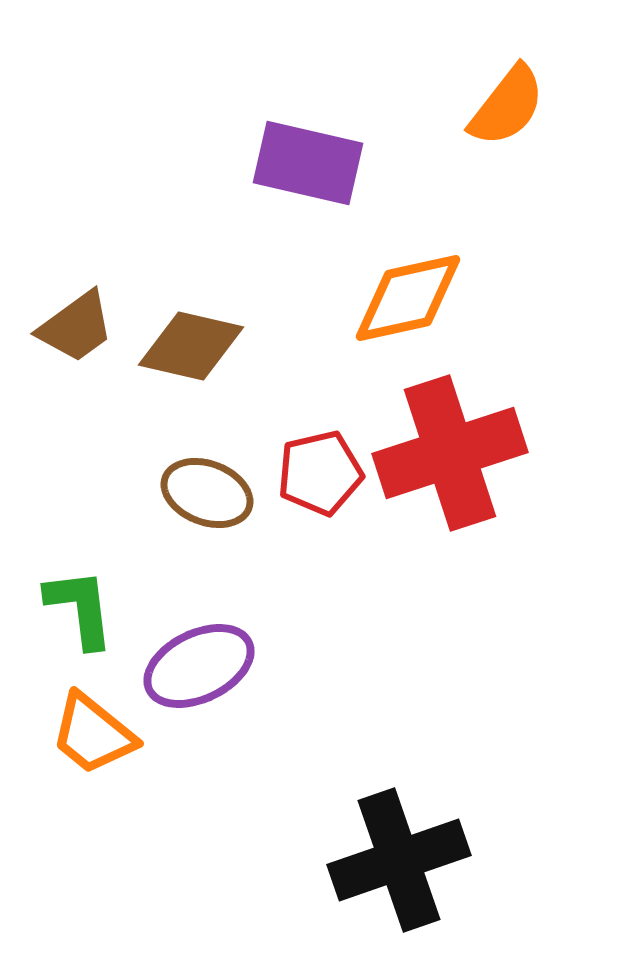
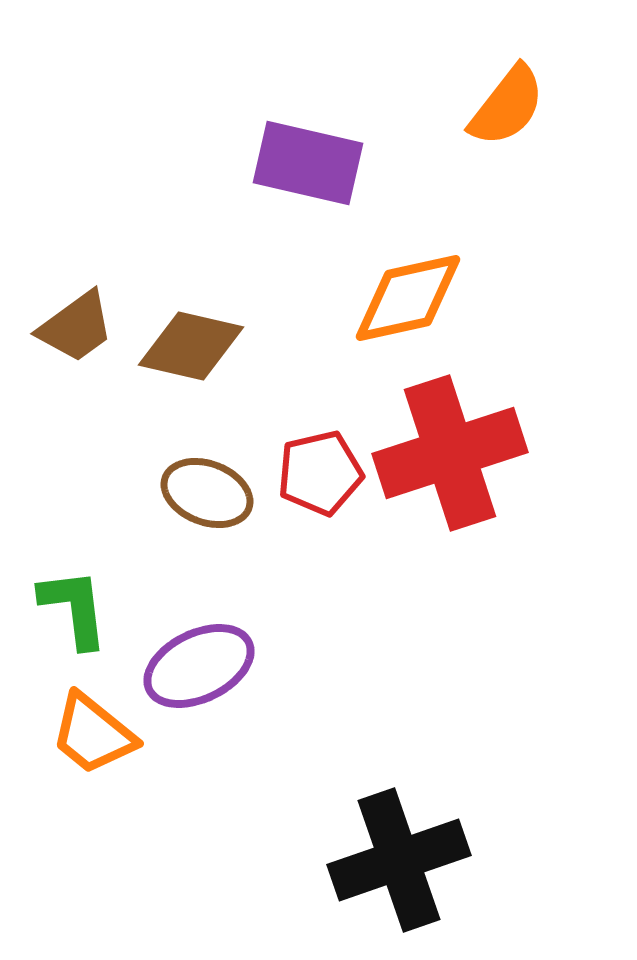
green L-shape: moved 6 px left
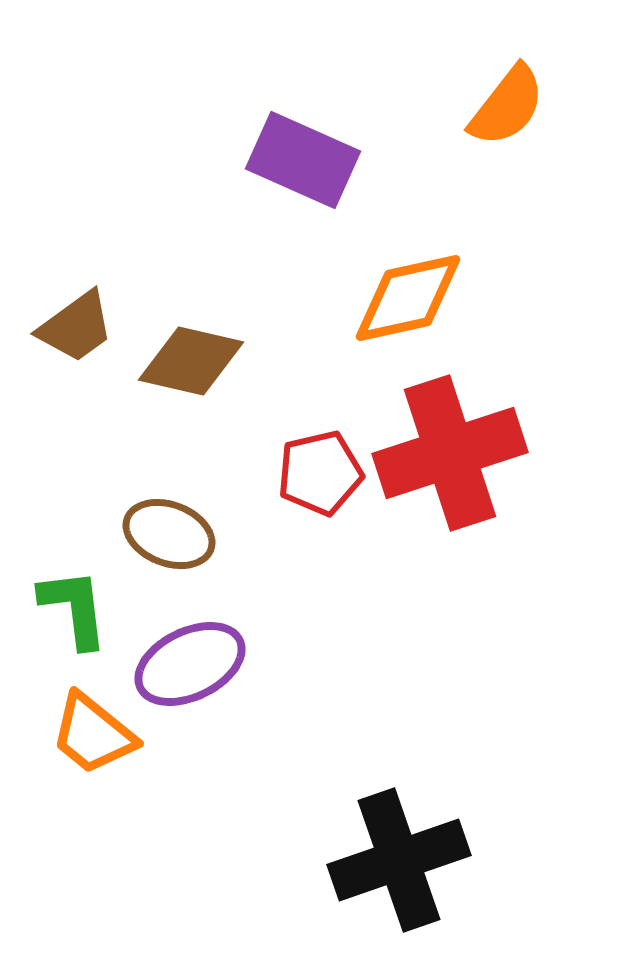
purple rectangle: moved 5 px left, 3 px up; rotated 11 degrees clockwise
brown diamond: moved 15 px down
brown ellipse: moved 38 px left, 41 px down
purple ellipse: moved 9 px left, 2 px up
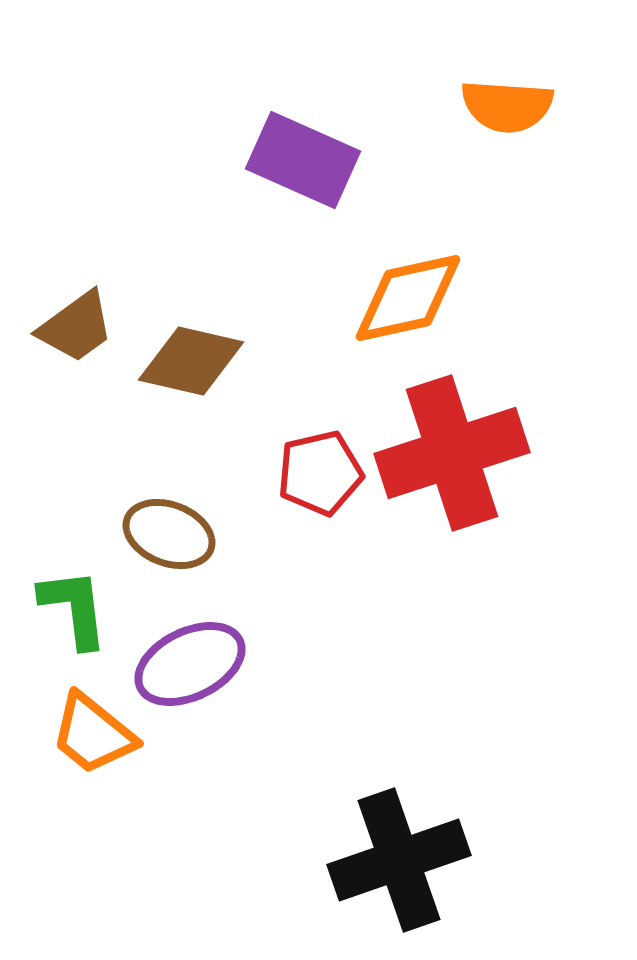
orange semicircle: rotated 56 degrees clockwise
red cross: moved 2 px right
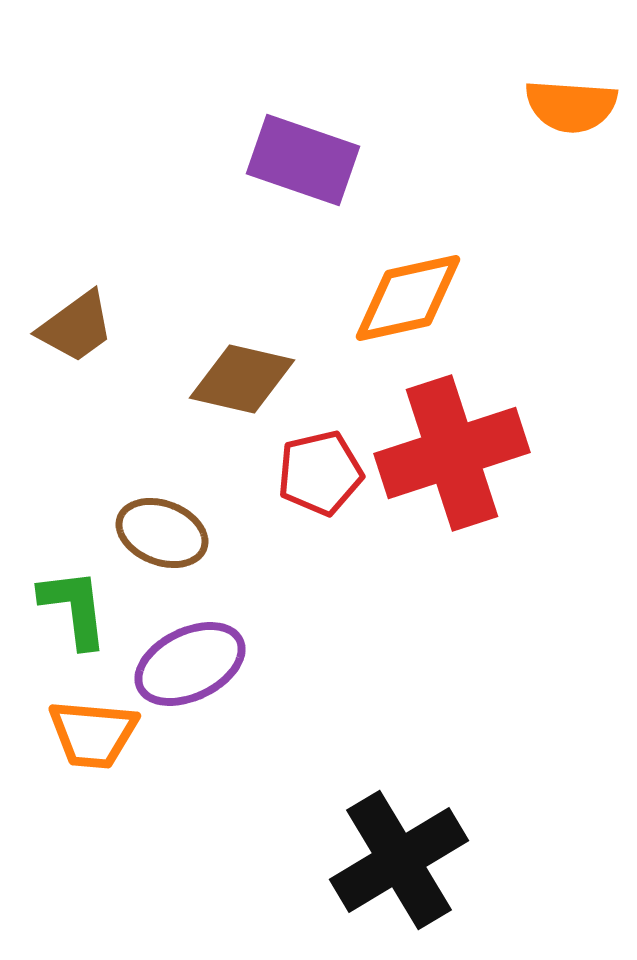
orange semicircle: moved 64 px right
purple rectangle: rotated 5 degrees counterclockwise
brown diamond: moved 51 px right, 18 px down
brown ellipse: moved 7 px left, 1 px up
orange trapezoid: rotated 34 degrees counterclockwise
black cross: rotated 12 degrees counterclockwise
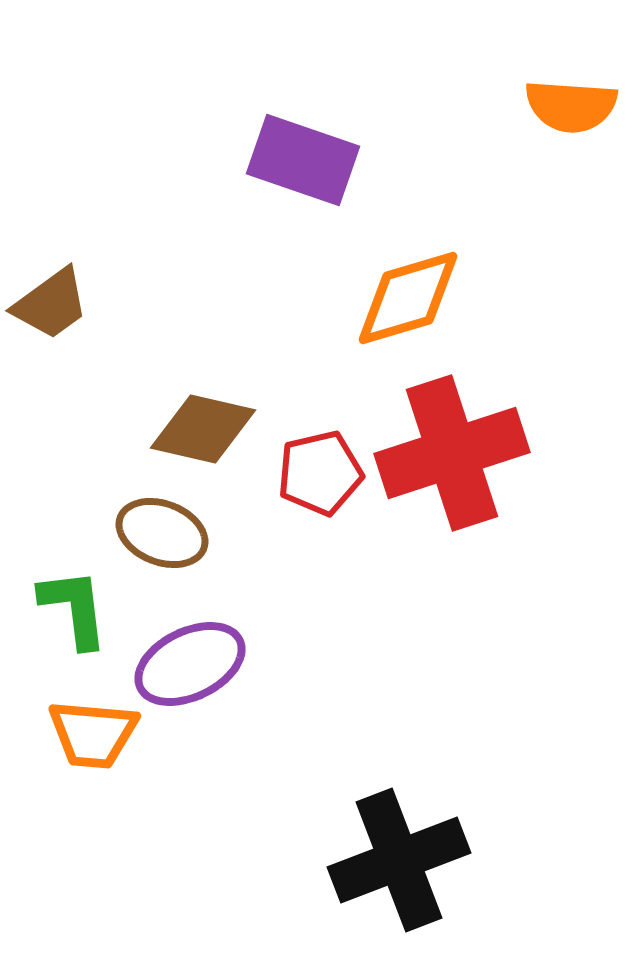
orange diamond: rotated 4 degrees counterclockwise
brown trapezoid: moved 25 px left, 23 px up
brown diamond: moved 39 px left, 50 px down
black cross: rotated 10 degrees clockwise
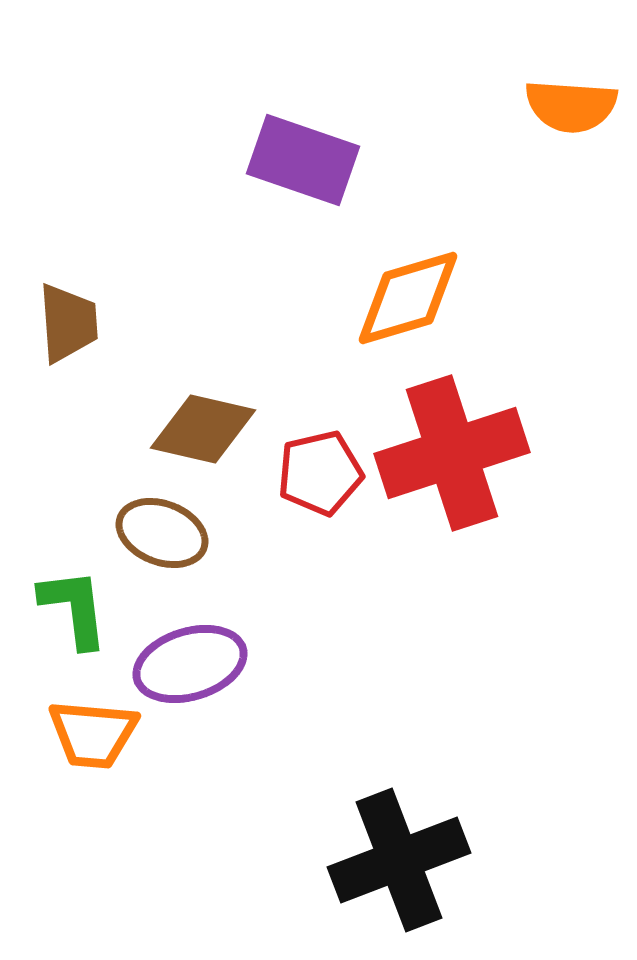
brown trapezoid: moved 17 px right, 19 px down; rotated 58 degrees counterclockwise
purple ellipse: rotated 9 degrees clockwise
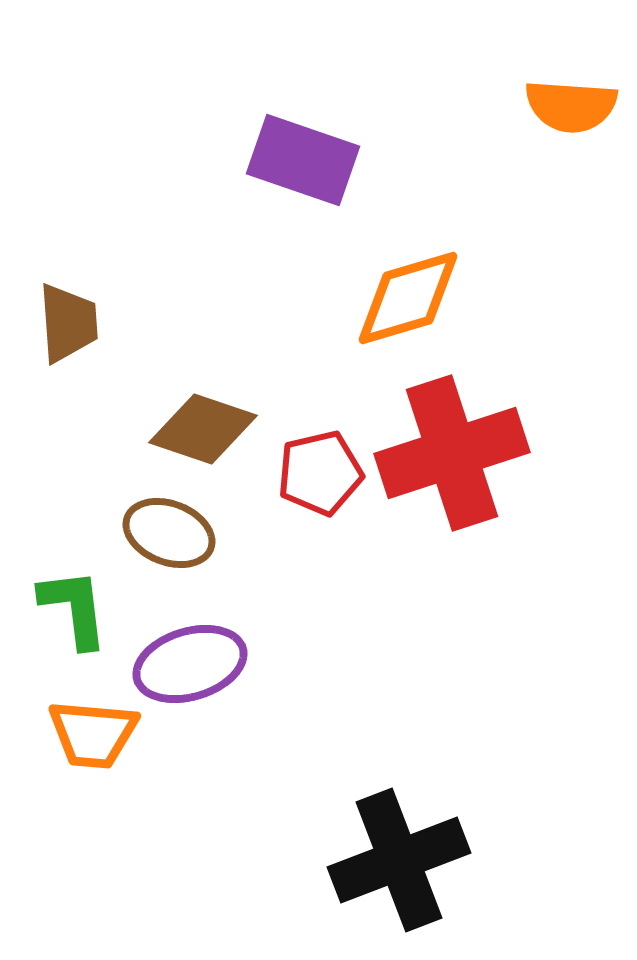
brown diamond: rotated 6 degrees clockwise
brown ellipse: moved 7 px right
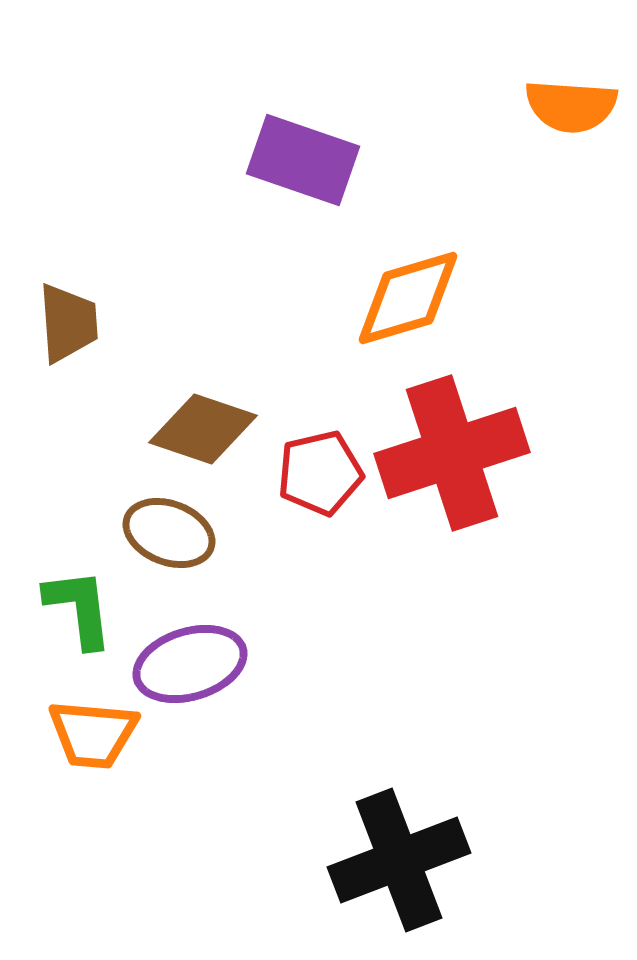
green L-shape: moved 5 px right
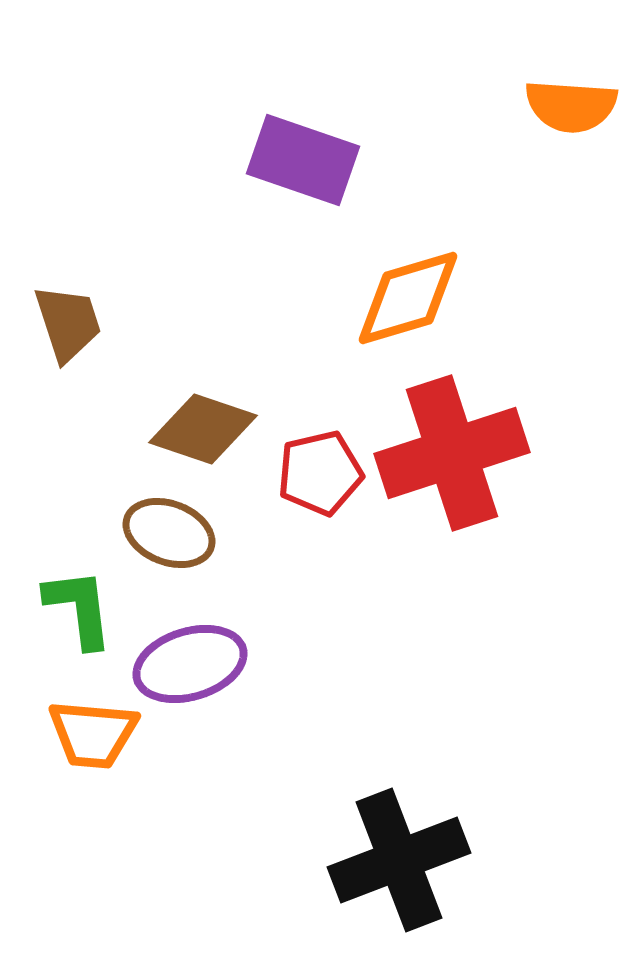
brown trapezoid: rotated 14 degrees counterclockwise
